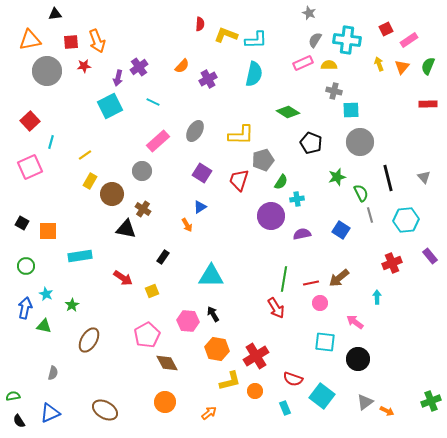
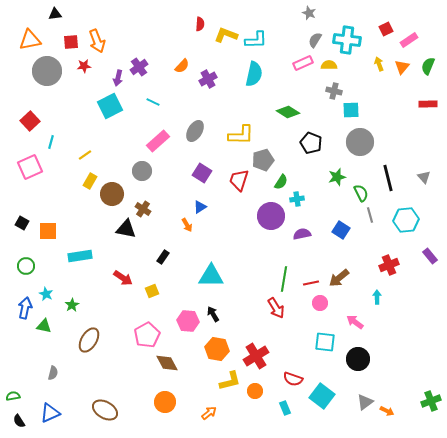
red cross at (392, 263): moved 3 px left, 2 px down
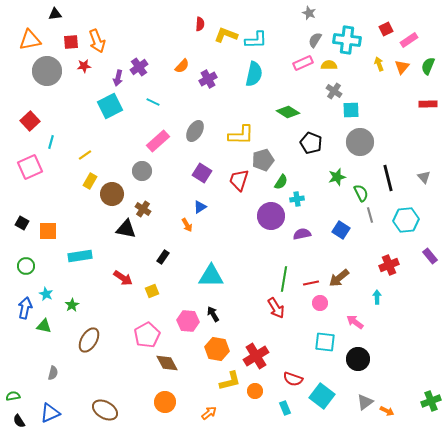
gray cross at (334, 91): rotated 21 degrees clockwise
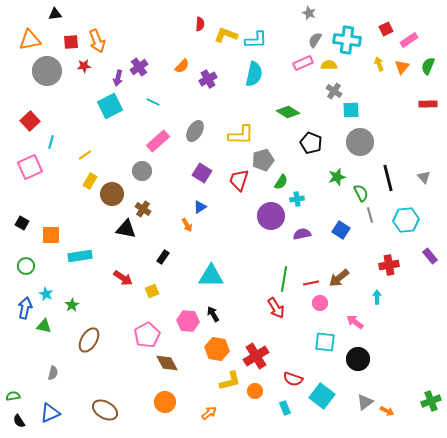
orange square at (48, 231): moved 3 px right, 4 px down
red cross at (389, 265): rotated 12 degrees clockwise
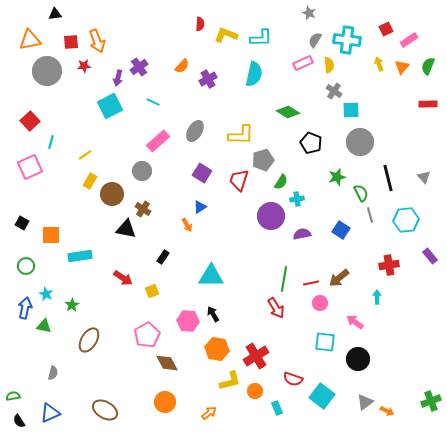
cyan L-shape at (256, 40): moved 5 px right, 2 px up
yellow semicircle at (329, 65): rotated 84 degrees clockwise
cyan rectangle at (285, 408): moved 8 px left
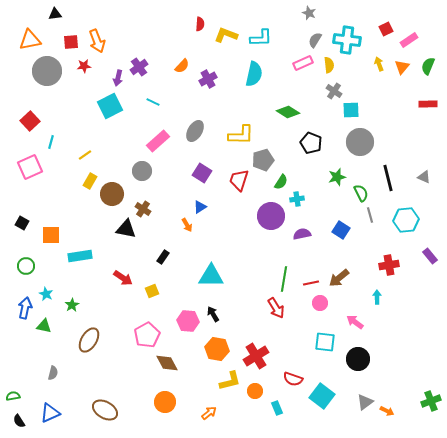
gray triangle at (424, 177): rotated 24 degrees counterclockwise
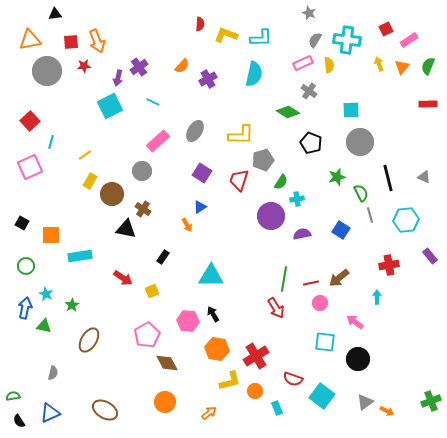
gray cross at (334, 91): moved 25 px left
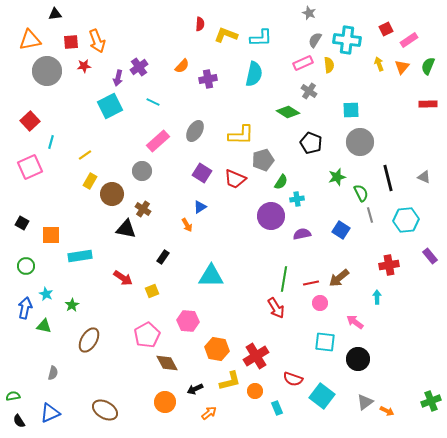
purple cross at (208, 79): rotated 18 degrees clockwise
red trapezoid at (239, 180): moved 4 px left, 1 px up; rotated 85 degrees counterclockwise
black arrow at (213, 314): moved 18 px left, 75 px down; rotated 84 degrees counterclockwise
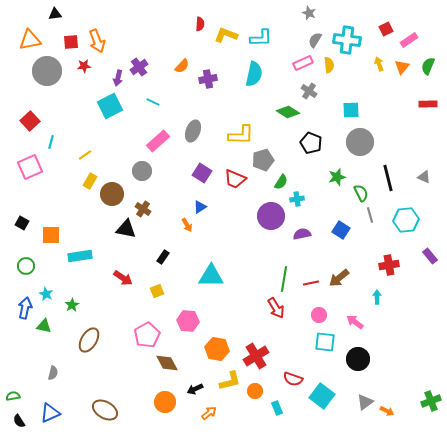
gray ellipse at (195, 131): moved 2 px left; rotated 10 degrees counterclockwise
yellow square at (152, 291): moved 5 px right
pink circle at (320, 303): moved 1 px left, 12 px down
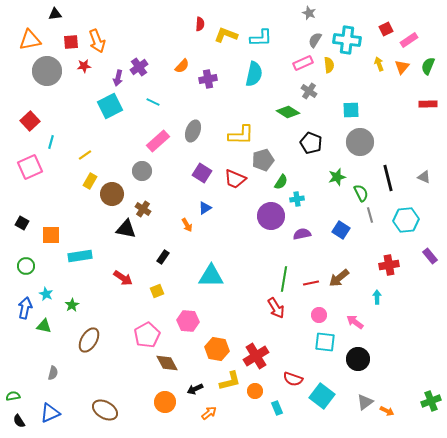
blue triangle at (200, 207): moved 5 px right, 1 px down
